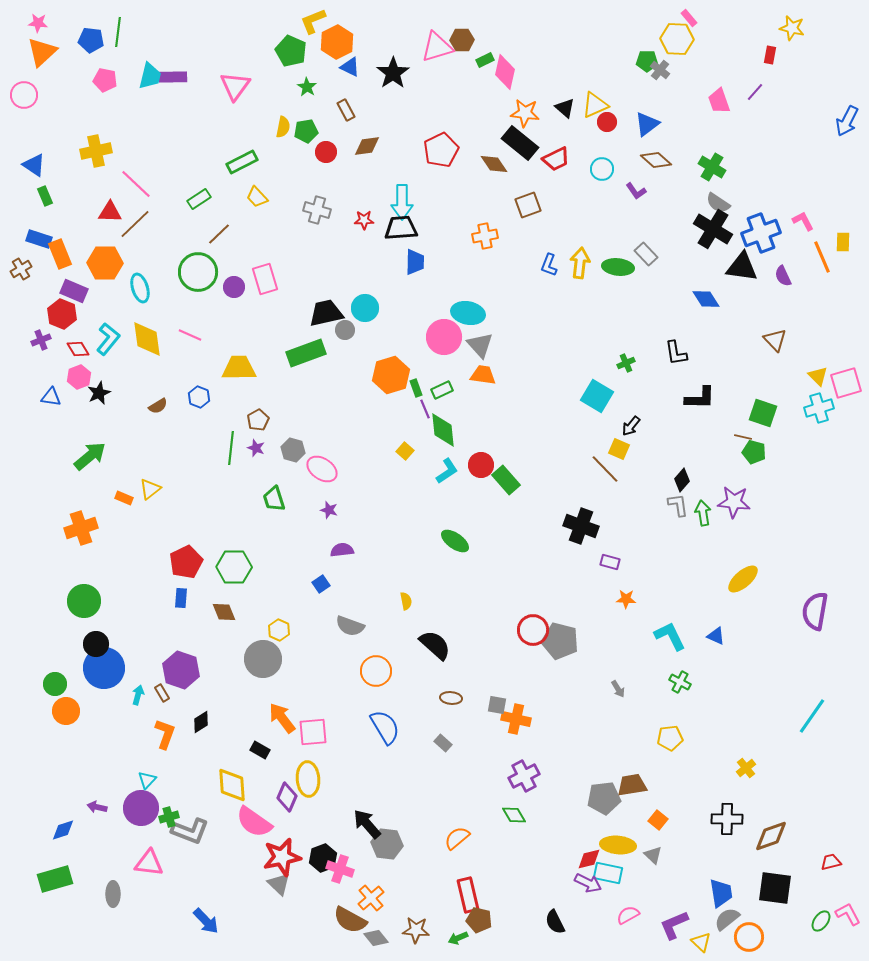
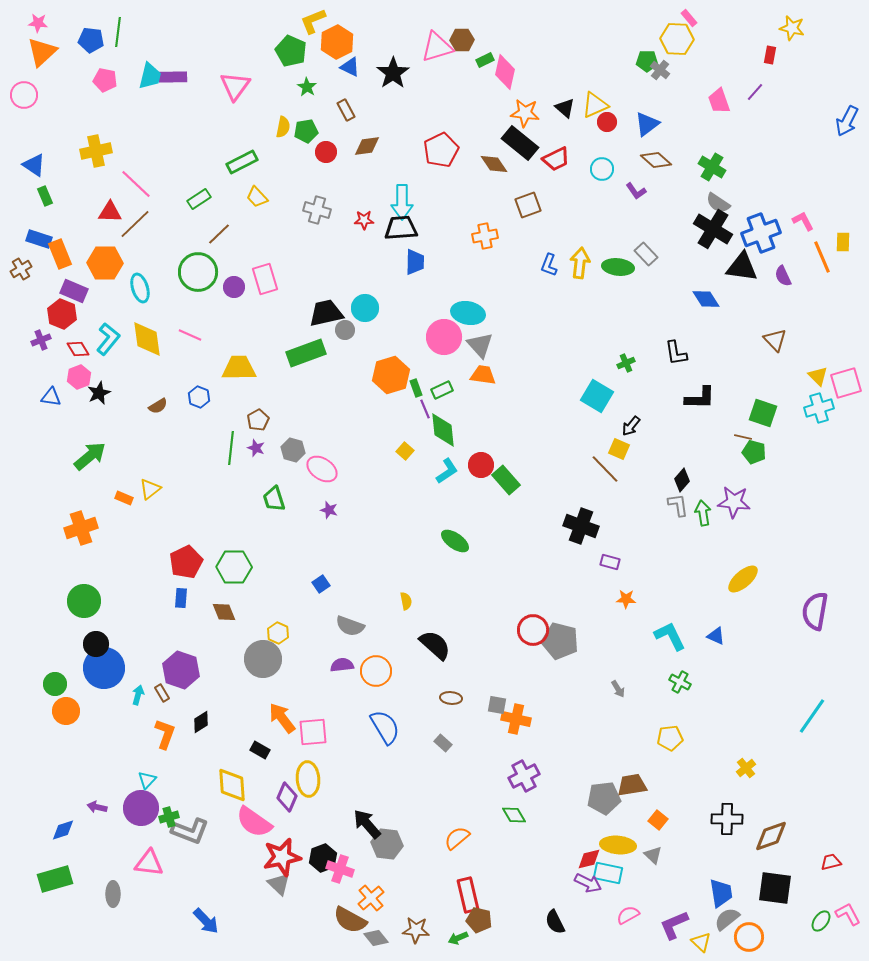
purple semicircle at (342, 550): moved 115 px down
yellow hexagon at (279, 630): moved 1 px left, 3 px down
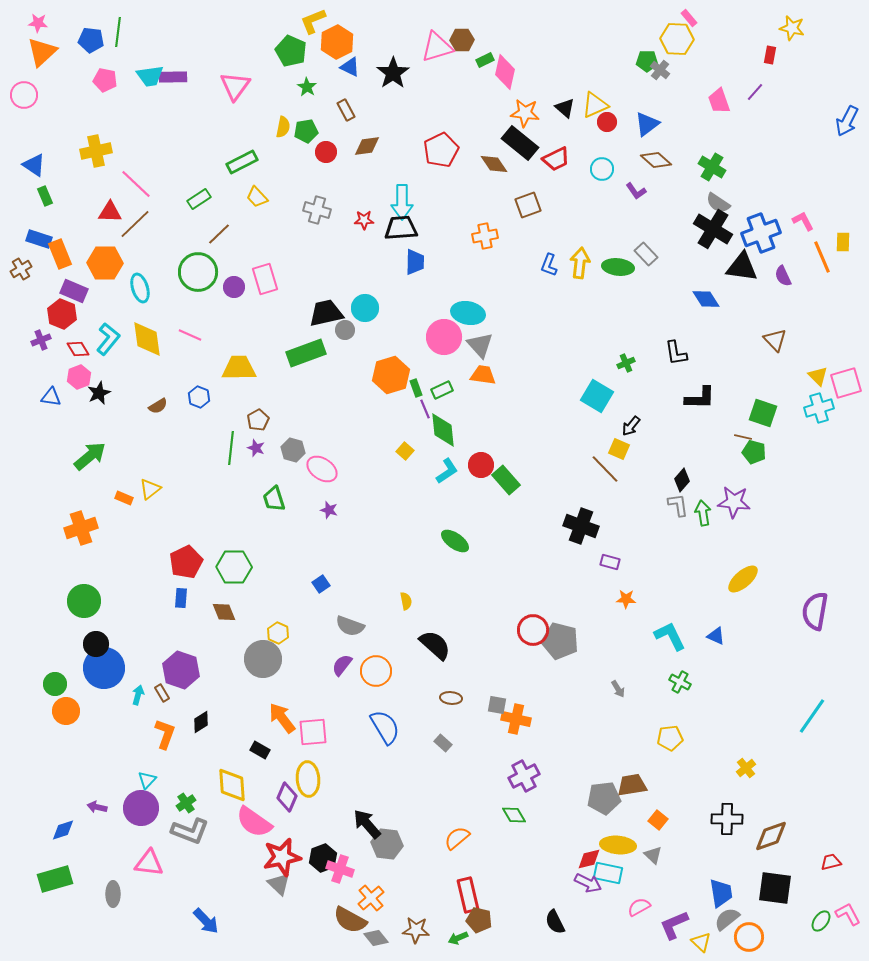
cyan trapezoid at (150, 76): rotated 68 degrees clockwise
purple semicircle at (342, 665): rotated 45 degrees counterclockwise
green cross at (169, 817): moved 17 px right, 14 px up; rotated 18 degrees counterclockwise
pink semicircle at (628, 915): moved 11 px right, 8 px up
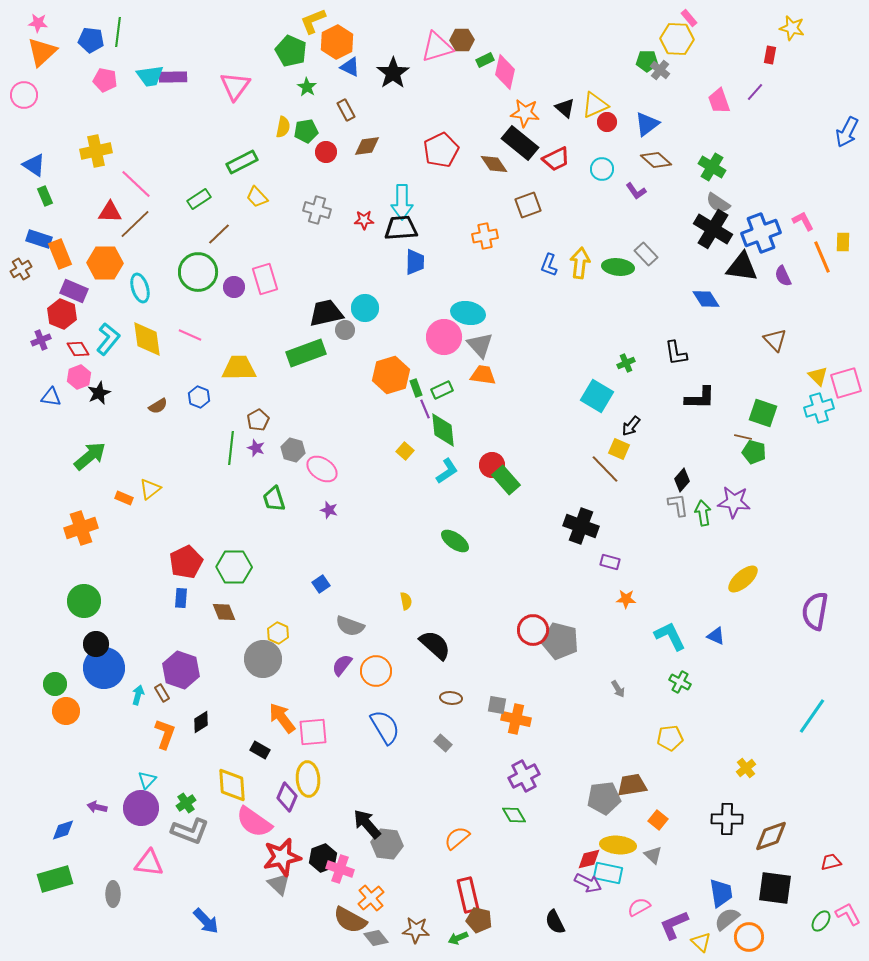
blue arrow at (847, 121): moved 11 px down
red circle at (481, 465): moved 11 px right
